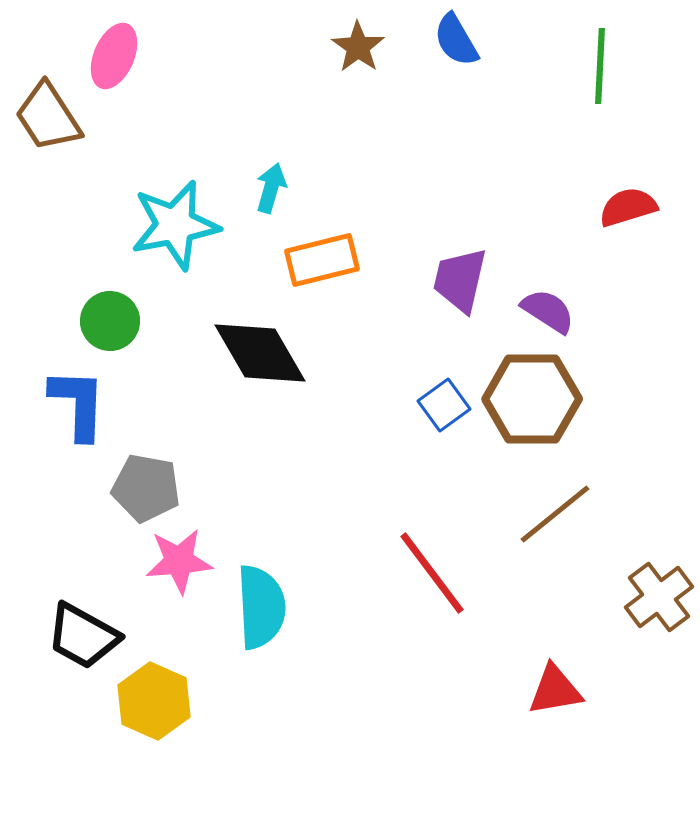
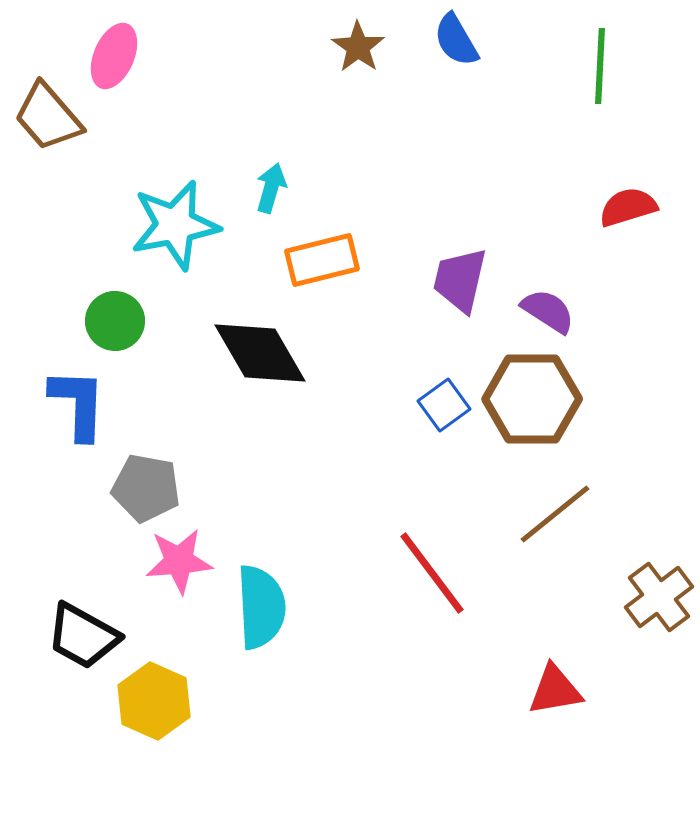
brown trapezoid: rotated 8 degrees counterclockwise
green circle: moved 5 px right
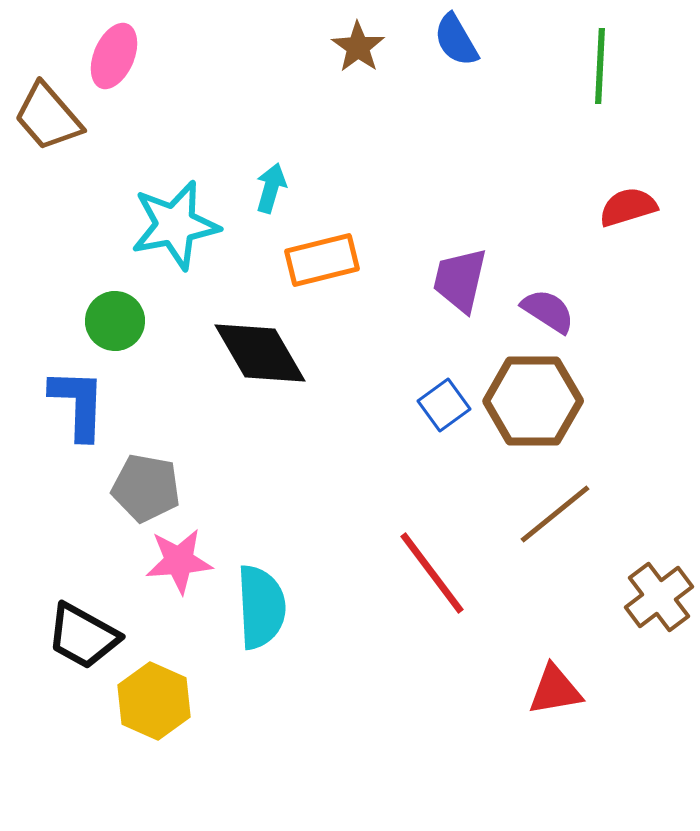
brown hexagon: moved 1 px right, 2 px down
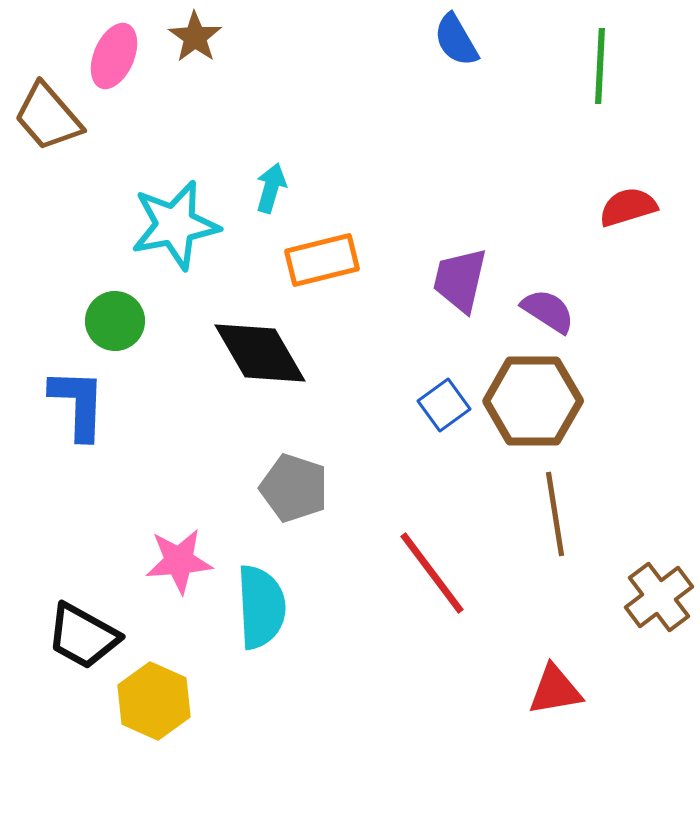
brown star: moved 163 px left, 10 px up
gray pentagon: moved 148 px right; rotated 8 degrees clockwise
brown line: rotated 60 degrees counterclockwise
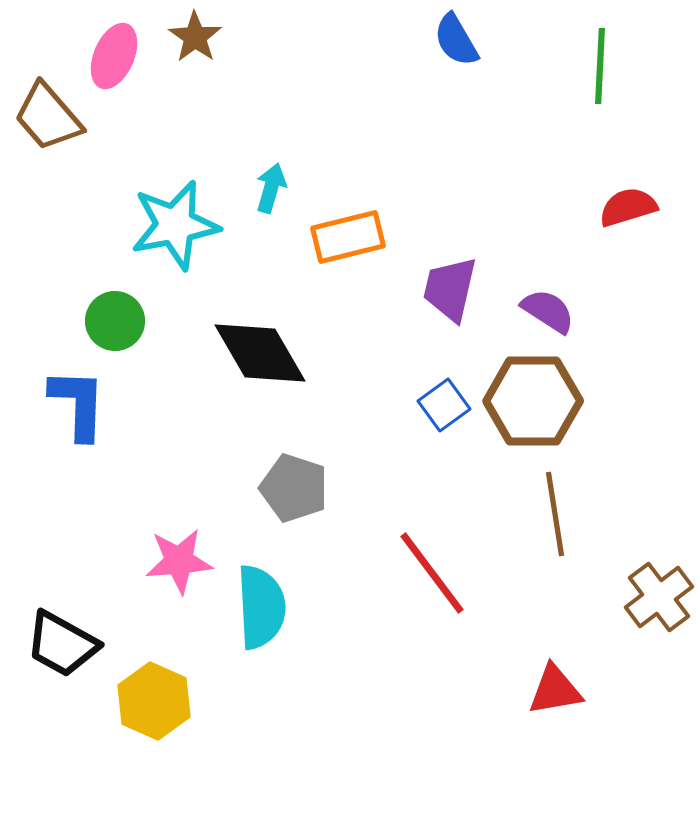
orange rectangle: moved 26 px right, 23 px up
purple trapezoid: moved 10 px left, 9 px down
black trapezoid: moved 21 px left, 8 px down
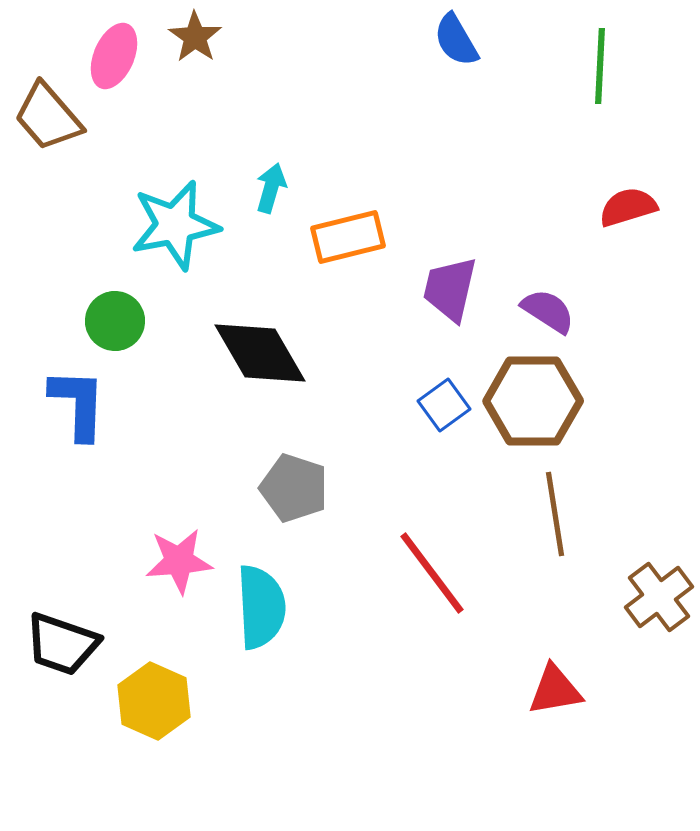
black trapezoid: rotated 10 degrees counterclockwise
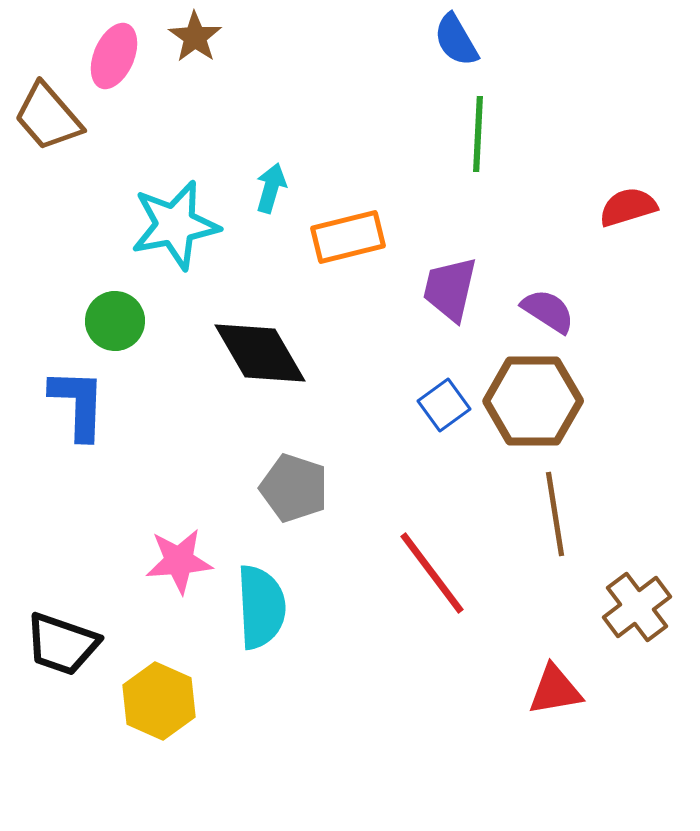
green line: moved 122 px left, 68 px down
brown cross: moved 22 px left, 10 px down
yellow hexagon: moved 5 px right
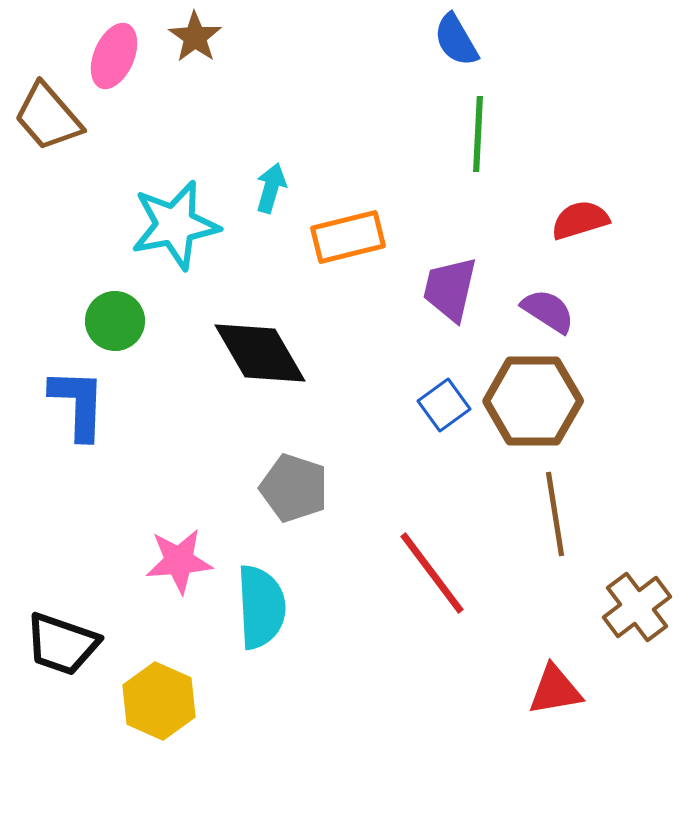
red semicircle: moved 48 px left, 13 px down
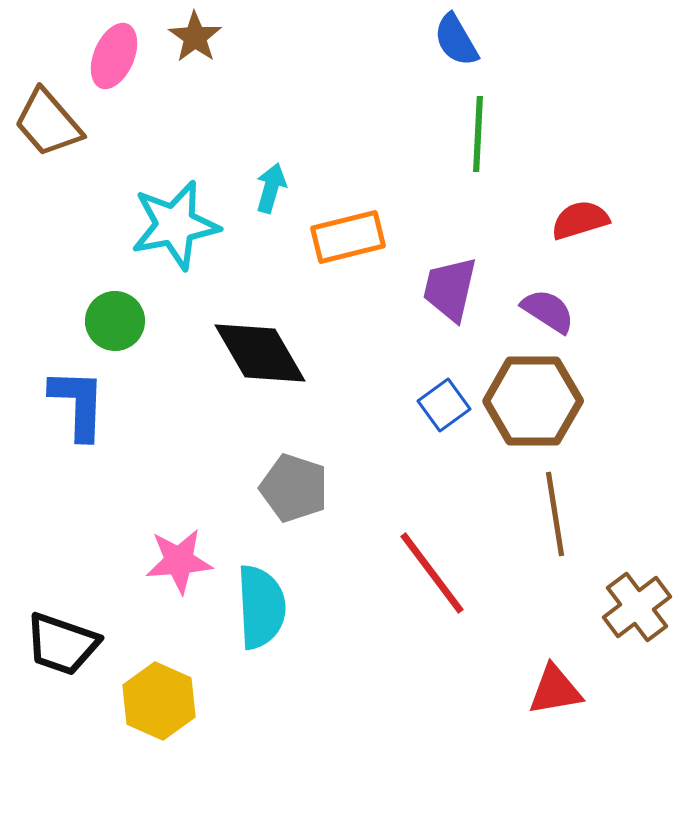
brown trapezoid: moved 6 px down
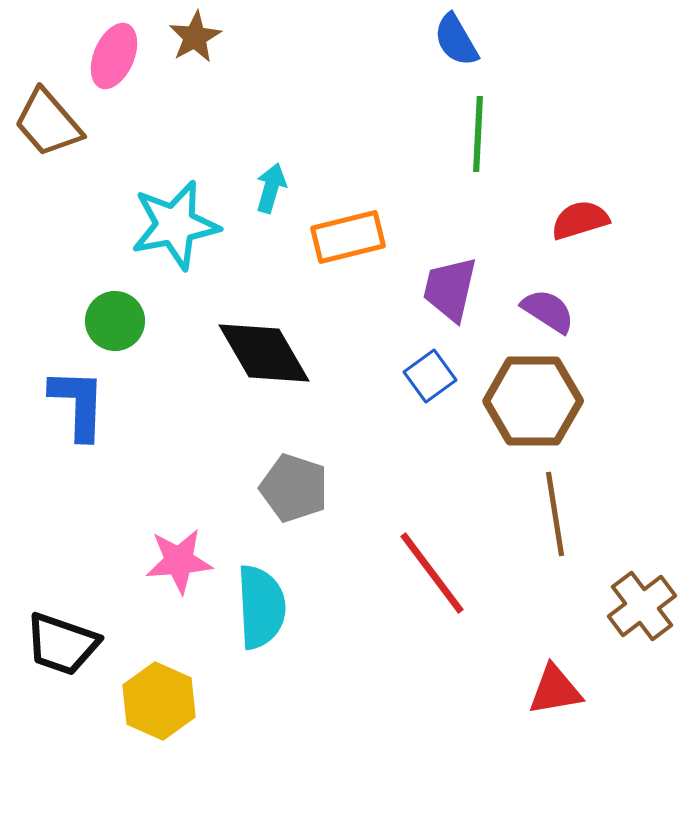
brown star: rotated 8 degrees clockwise
black diamond: moved 4 px right
blue square: moved 14 px left, 29 px up
brown cross: moved 5 px right, 1 px up
